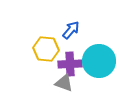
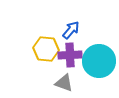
purple cross: moved 9 px up
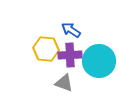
blue arrow: rotated 96 degrees counterclockwise
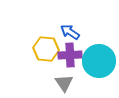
blue arrow: moved 1 px left, 2 px down
gray triangle: rotated 36 degrees clockwise
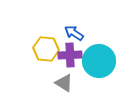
blue arrow: moved 4 px right, 1 px down
gray triangle: rotated 24 degrees counterclockwise
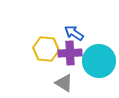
purple cross: moved 2 px up
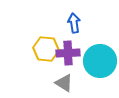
blue arrow: moved 10 px up; rotated 48 degrees clockwise
purple cross: moved 2 px left
cyan circle: moved 1 px right
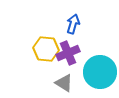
blue arrow: moved 1 px left, 1 px down; rotated 24 degrees clockwise
purple cross: rotated 20 degrees counterclockwise
cyan circle: moved 11 px down
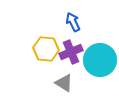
blue arrow: moved 2 px up; rotated 42 degrees counterclockwise
purple cross: moved 3 px right, 1 px up
cyan circle: moved 12 px up
